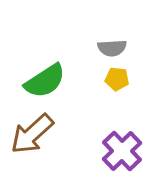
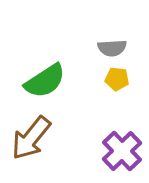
brown arrow: moved 1 px left, 4 px down; rotated 9 degrees counterclockwise
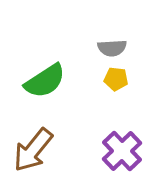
yellow pentagon: moved 1 px left
brown arrow: moved 2 px right, 12 px down
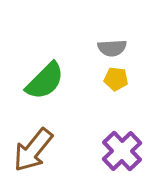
green semicircle: rotated 12 degrees counterclockwise
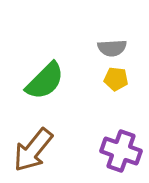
purple cross: moved 1 px left; rotated 27 degrees counterclockwise
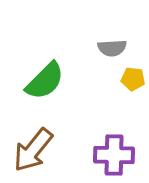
yellow pentagon: moved 17 px right
purple cross: moved 7 px left, 4 px down; rotated 18 degrees counterclockwise
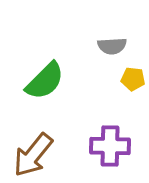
gray semicircle: moved 2 px up
brown arrow: moved 5 px down
purple cross: moved 4 px left, 9 px up
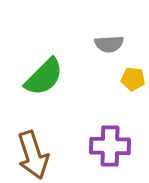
gray semicircle: moved 3 px left, 2 px up
green semicircle: moved 1 px left, 4 px up
brown arrow: rotated 57 degrees counterclockwise
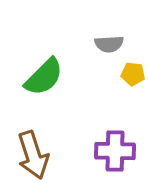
yellow pentagon: moved 5 px up
purple cross: moved 5 px right, 5 px down
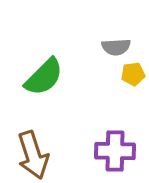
gray semicircle: moved 7 px right, 3 px down
yellow pentagon: rotated 15 degrees counterclockwise
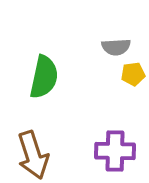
green semicircle: rotated 33 degrees counterclockwise
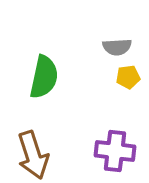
gray semicircle: moved 1 px right
yellow pentagon: moved 5 px left, 3 px down
purple cross: rotated 6 degrees clockwise
